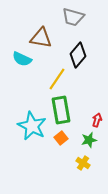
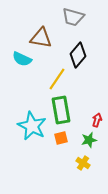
orange square: rotated 24 degrees clockwise
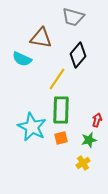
green rectangle: rotated 12 degrees clockwise
cyan star: moved 1 px down
yellow cross: rotated 24 degrees clockwise
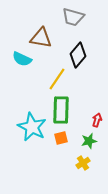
green star: moved 1 px down
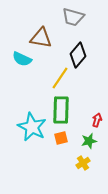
yellow line: moved 3 px right, 1 px up
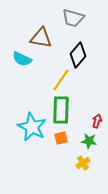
gray trapezoid: moved 1 px down
yellow line: moved 1 px right, 2 px down
red arrow: moved 1 px down
green star: rotated 21 degrees clockwise
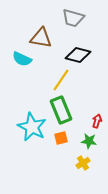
black diamond: rotated 65 degrees clockwise
green rectangle: rotated 24 degrees counterclockwise
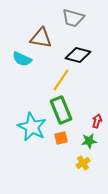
green star: rotated 14 degrees counterclockwise
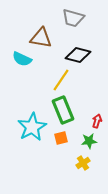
green rectangle: moved 2 px right
cyan star: rotated 16 degrees clockwise
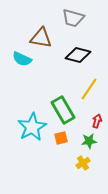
yellow line: moved 28 px right, 9 px down
green rectangle: rotated 8 degrees counterclockwise
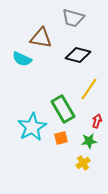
green rectangle: moved 1 px up
